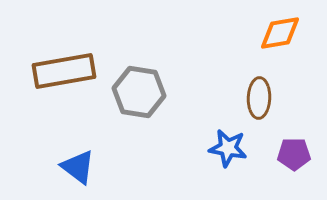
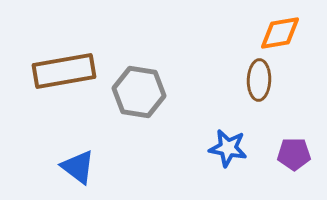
brown ellipse: moved 18 px up
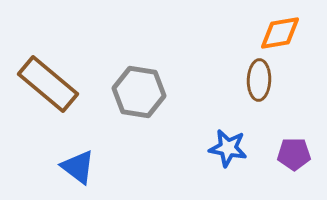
brown rectangle: moved 16 px left, 13 px down; rotated 50 degrees clockwise
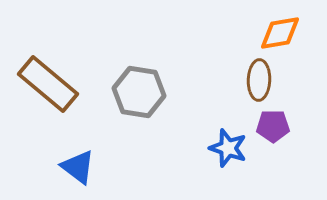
blue star: rotated 9 degrees clockwise
purple pentagon: moved 21 px left, 28 px up
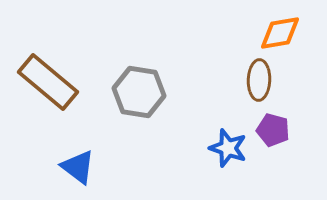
brown rectangle: moved 2 px up
purple pentagon: moved 4 px down; rotated 16 degrees clockwise
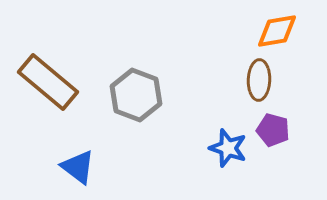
orange diamond: moved 3 px left, 2 px up
gray hexagon: moved 3 px left, 3 px down; rotated 12 degrees clockwise
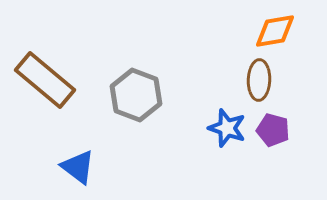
orange diamond: moved 2 px left
brown rectangle: moved 3 px left, 2 px up
blue star: moved 1 px left, 20 px up
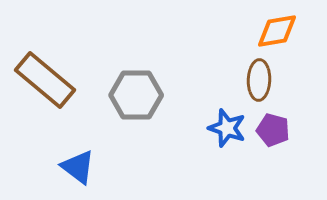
orange diamond: moved 2 px right
gray hexagon: rotated 21 degrees counterclockwise
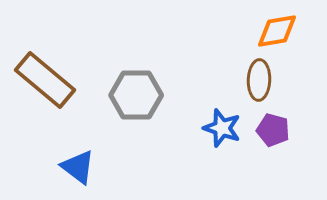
blue star: moved 5 px left
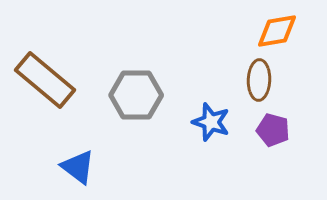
blue star: moved 11 px left, 6 px up
